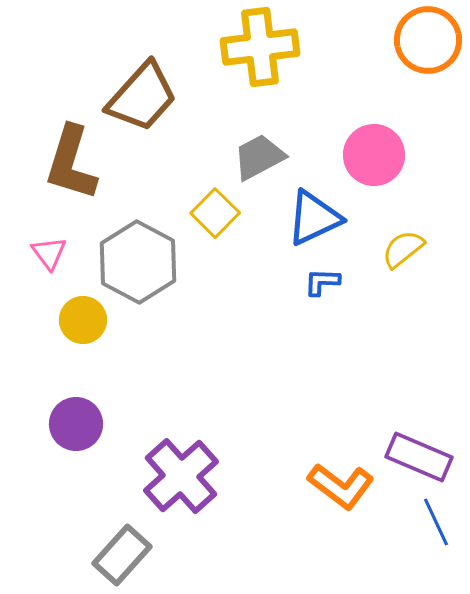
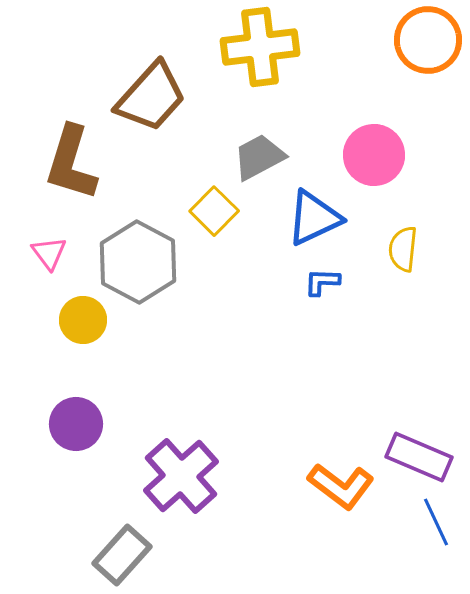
brown trapezoid: moved 9 px right
yellow square: moved 1 px left, 2 px up
yellow semicircle: rotated 45 degrees counterclockwise
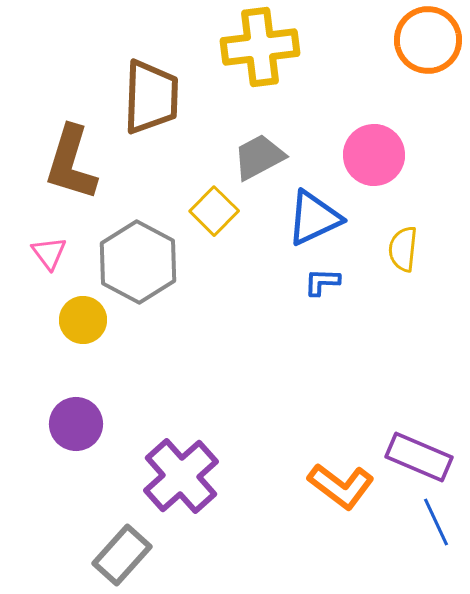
brown trapezoid: rotated 40 degrees counterclockwise
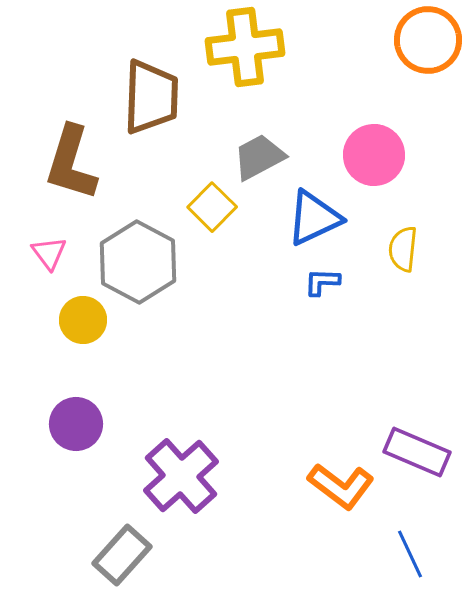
yellow cross: moved 15 px left
yellow square: moved 2 px left, 4 px up
purple rectangle: moved 2 px left, 5 px up
blue line: moved 26 px left, 32 px down
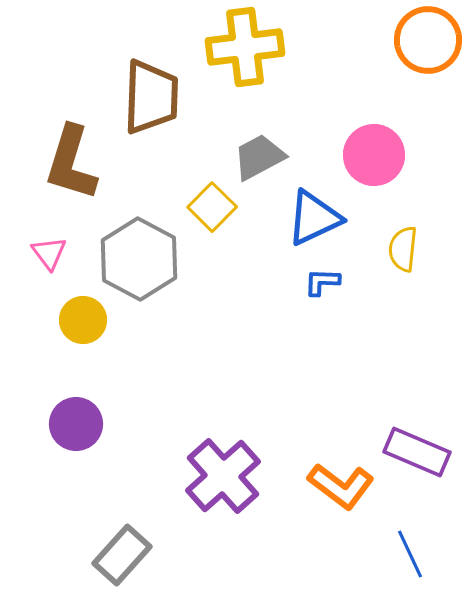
gray hexagon: moved 1 px right, 3 px up
purple cross: moved 42 px right
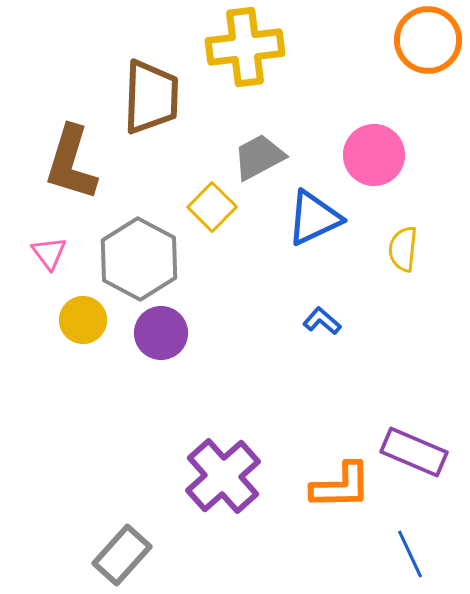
blue L-shape: moved 39 px down; rotated 39 degrees clockwise
purple circle: moved 85 px right, 91 px up
purple rectangle: moved 3 px left
orange L-shape: rotated 38 degrees counterclockwise
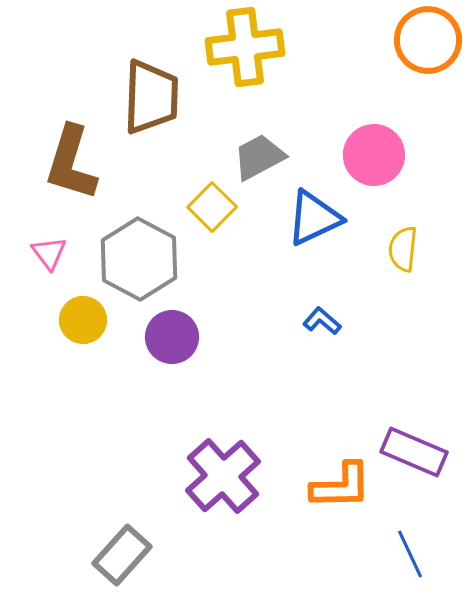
purple circle: moved 11 px right, 4 px down
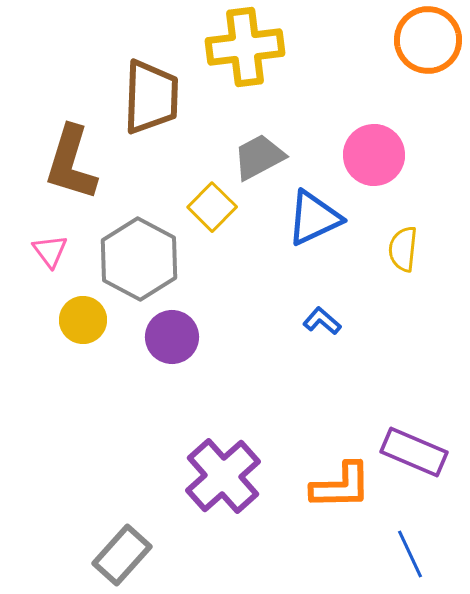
pink triangle: moved 1 px right, 2 px up
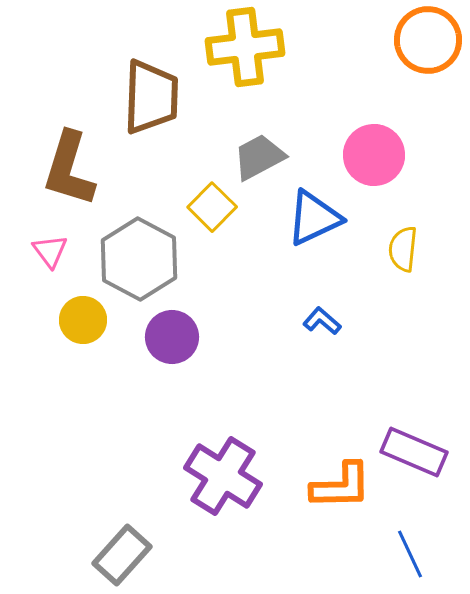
brown L-shape: moved 2 px left, 6 px down
purple cross: rotated 16 degrees counterclockwise
